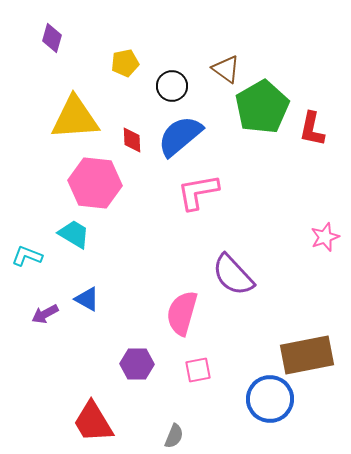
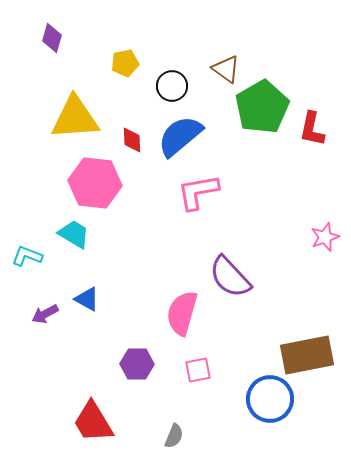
purple semicircle: moved 3 px left, 2 px down
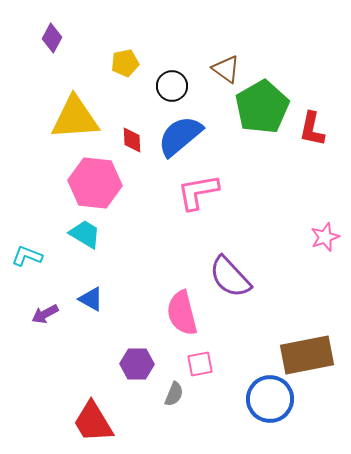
purple diamond: rotated 12 degrees clockwise
cyan trapezoid: moved 11 px right
blue triangle: moved 4 px right
pink semicircle: rotated 30 degrees counterclockwise
pink square: moved 2 px right, 6 px up
gray semicircle: moved 42 px up
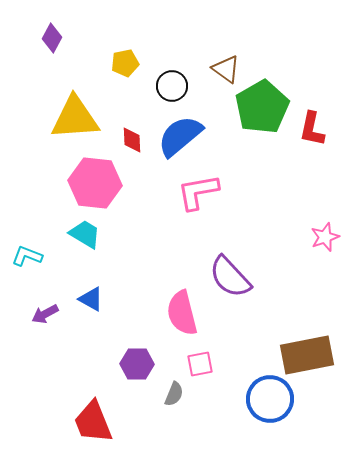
red trapezoid: rotated 9 degrees clockwise
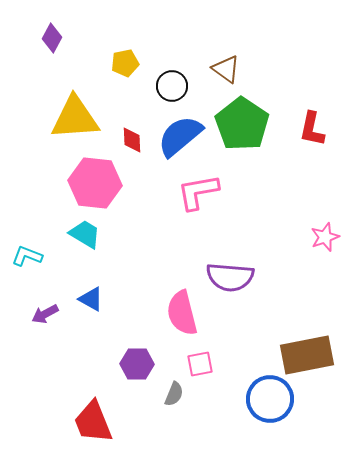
green pentagon: moved 20 px left, 17 px down; rotated 8 degrees counterclockwise
purple semicircle: rotated 42 degrees counterclockwise
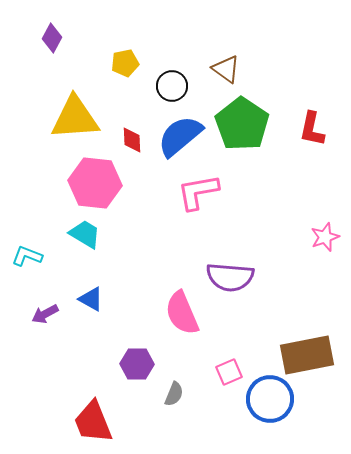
pink semicircle: rotated 9 degrees counterclockwise
pink square: moved 29 px right, 8 px down; rotated 12 degrees counterclockwise
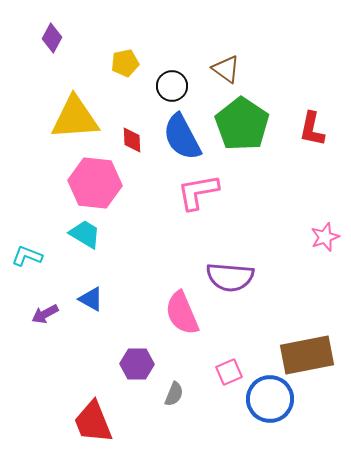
blue semicircle: moved 2 px right, 1 px down; rotated 78 degrees counterclockwise
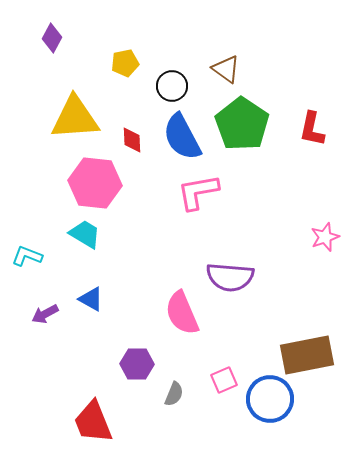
pink square: moved 5 px left, 8 px down
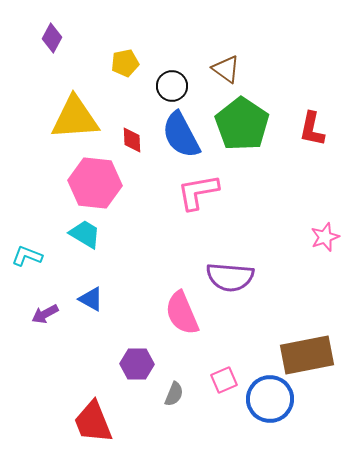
blue semicircle: moved 1 px left, 2 px up
